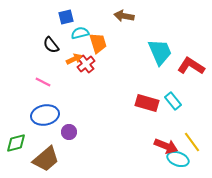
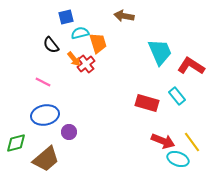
orange arrow: rotated 77 degrees clockwise
cyan rectangle: moved 4 px right, 5 px up
red arrow: moved 3 px left, 5 px up
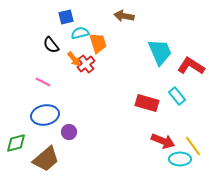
yellow line: moved 1 px right, 4 px down
cyan ellipse: moved 2 px right; rotated 20 degrees counterclockwise
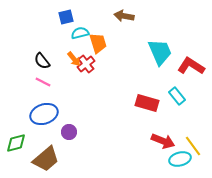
black semicircle: moved 9 px left, 16 px down
blue ellipse: moved 1 px left, 1 px up; rotated 8 degrees counterclockwise
cyan ellipse: rotated 15 degrees counterclockwise
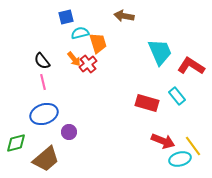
red cross: moved 2 px right
pink line: rotated 49 degrees clockwise
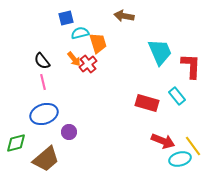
blue square: moved 1 px down
red L-shape: rotated 60 degrees clockwise
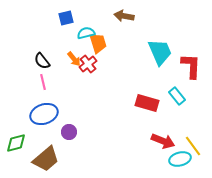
cyan semicircle: moved 6 px right
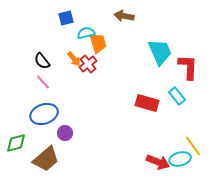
red L-shape: moved 3 px left, 1 px down
pink line: rotated 28 degrees counterclockwise
purple circle: moved 4 px left, 1 px down
red arrow: moved 5 px left, 21 px down
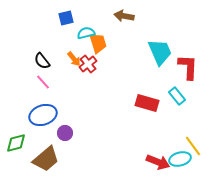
blue ellipse: moved 1 px left, 1 px down
